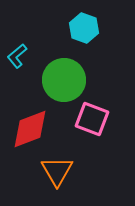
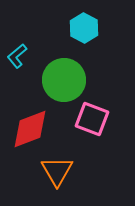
cyan hexagon: rotated 8 degrees clockwise
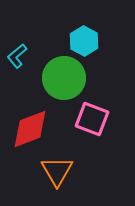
cyan hexagon: moved 13 px down
green circle: moved 2 px up
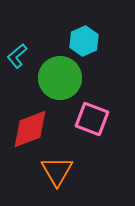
cyan hexagon: rotated 8 degrees clockwise
green circle: moved 4 px left
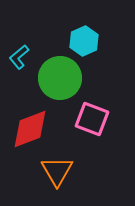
cyan L-shape: moved 2 px right, 1 px down
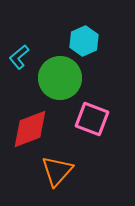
orange triangle: rotated 12 degrees clockwise
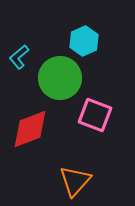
pink square: moved 3 px right, 4 px up
orange triangle: moved 18 px right, 10 px down
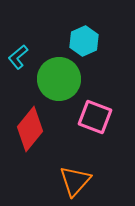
cyan L-shape: moved 1 px left
green circle: moved 1 px left, 1 px down
pink square: moved 2 px down
red diamond: rotated 30 degrees counterclockwise
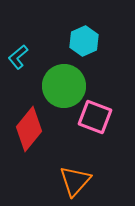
green circle: moved 5 px right, 7 px down
red diamond: moved 1 px left
